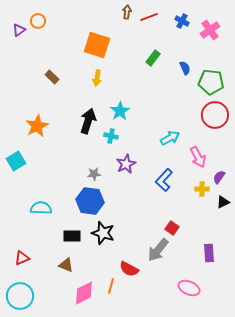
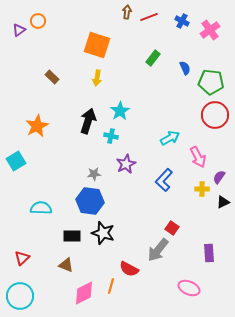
red triangle: rotated 21 degrees counterclockwise
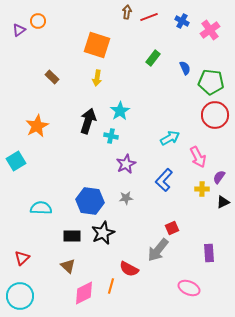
gray star: moved 32 px right, 24 px down
red square: rotated 32 degrees clockwise
black star: rotated 30 degrees clockwise
brown triangle: moved 2 px right, 1 px down; rotated 21 degrees clockwise
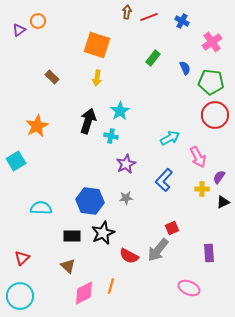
pink cross: moved 2 px right, 12 px down
red semicircle: moved 13 px up
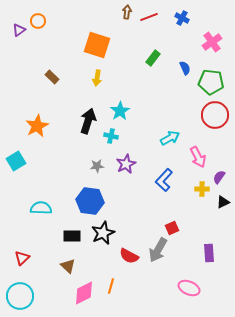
blue cross: moved 3 px up
gray star: moved 29 px left, 32 px up
gray arrow: rotated 10 degrees counterclockwise
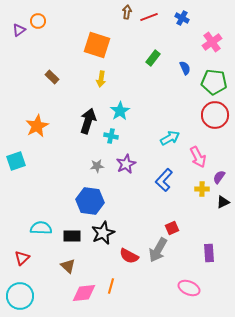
yellow arrow: moved 4 px right, 1 px down
green pentagon: moved 3 px right
cyan square: rotated 12 degrees clockwise
cyan semicircle: moved 20 px down
pink diamond: rotated 20 degrees clockwise
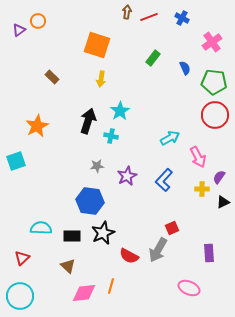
purple star: moved 1 px right, 12 px down
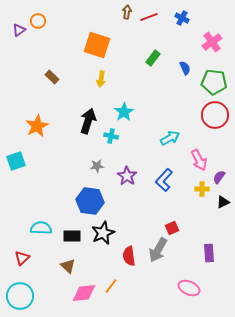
cyan star: moved 4 px right, 1 px down
pink arrow: moved 1 px right, 3 px down
purple star: rotated 12 degrees counterclockwise
red semicircle: rotated 54 degrees clockwise
orange line: rotated 21 degrees clockwise
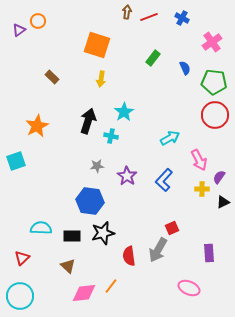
black star: rotated 10 degrees clockwise
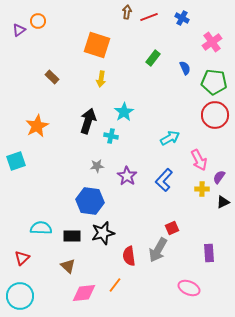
orange line: moved 4 px right, 1 px up
